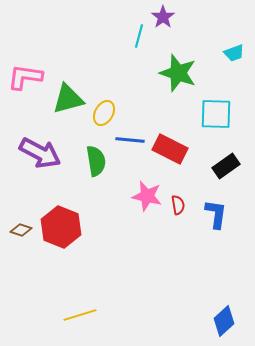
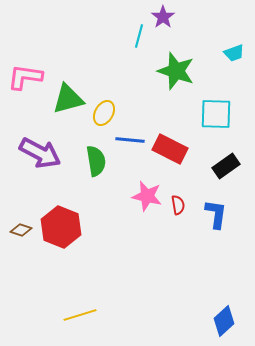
green star: moved 2 px left, 2 px up
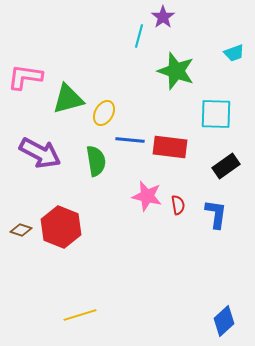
red rectangle: moved 2 px up; rotated 20 degrees counterclockwise
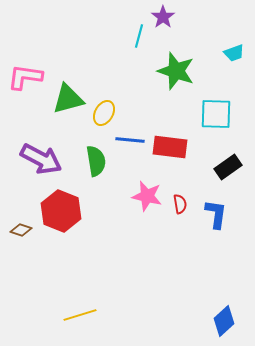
purple arrow: moved 1 px right, 6 px down
black rectangle: moved 2 px right, 1 px down
red semicircle: moved 2 px right, 1 px up
red hexagon: moved 16 px up
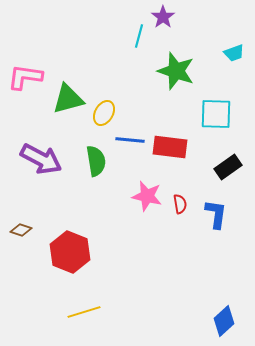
red hexagon: moved 9 px right, 41 px down
yellow line: moved 4 px right, 3 px up
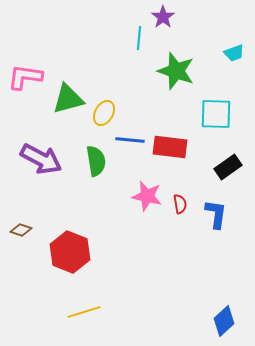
cyan line: moved 2 px down; rotated 10 degrees counterclockwise
